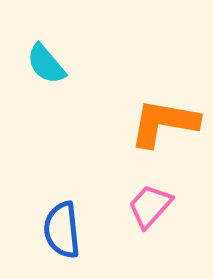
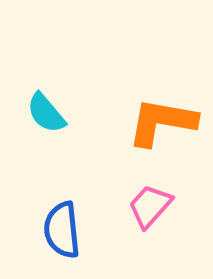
cyan semicircle: moved 49 px down
orange L-shape: moved 2 px left, 1 px up
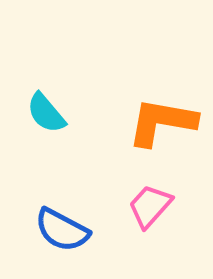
blue semicircle: rotated 56 degrees counterclockwise
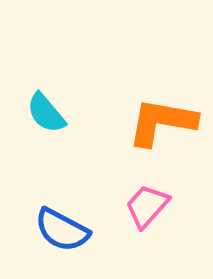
pink trapezoid: moved 3 px left
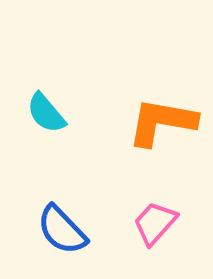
pink trapezoid: moved 8 px right, 17 px down
blue semicircle: rotated 18 degrees clockwise
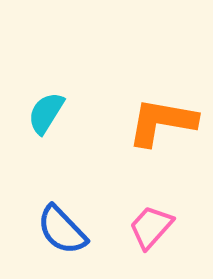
cyan semicircle: rotated 72 degrees clockwise
pink trapezoid: moved 4 px left, 4 px down
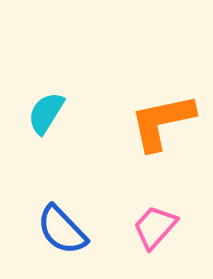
orange L-shape: rotated 22 degrees counterclockwise
pink trapezoid: moved 4 px right
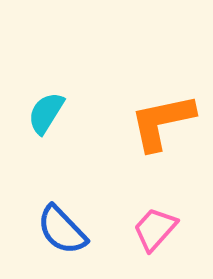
pink trapezoid: moved 2 px down
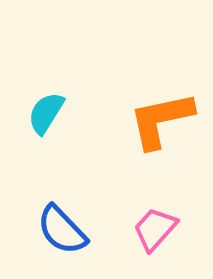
orange L-shape: moved 1 px left, 2 px up
